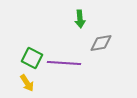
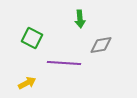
gray diamond: moved 2 px down
green square: moved 20 px up
yellow arrow: rotated 84 degrees counterclockwise
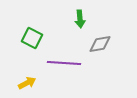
gray diamond: moved 1 px left, 1 px up
